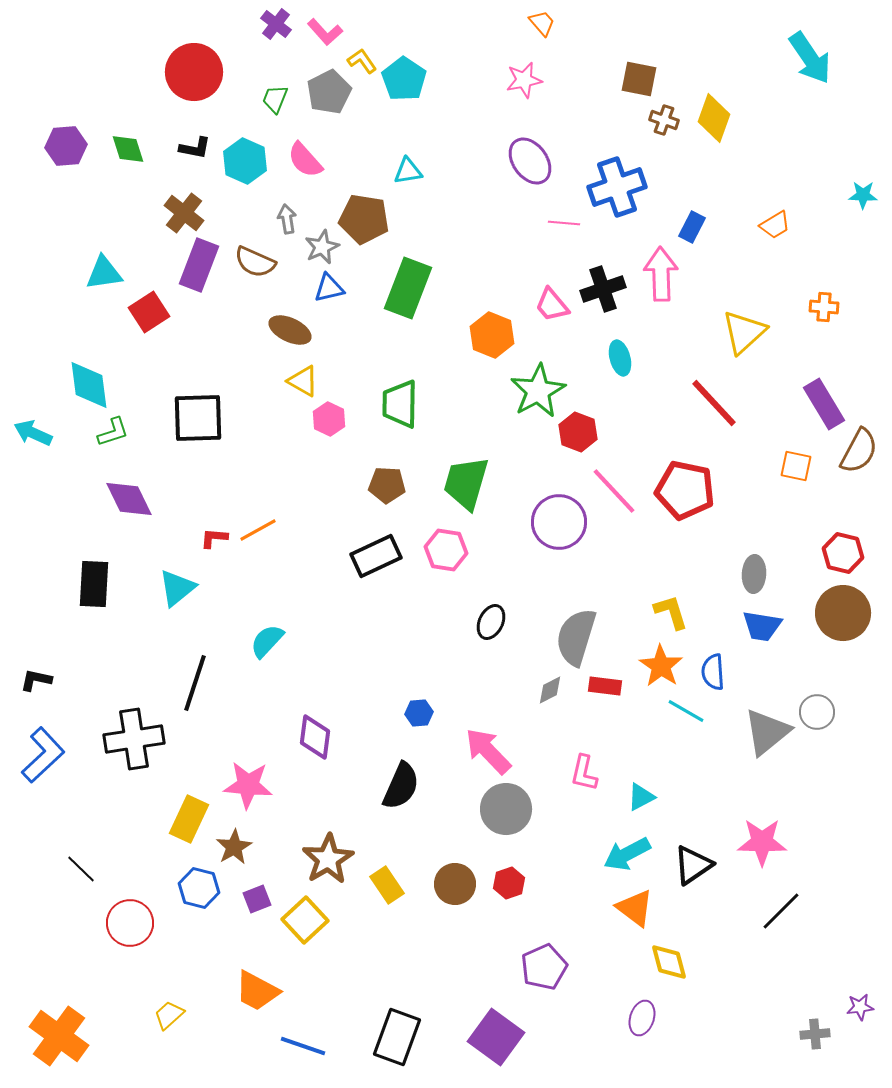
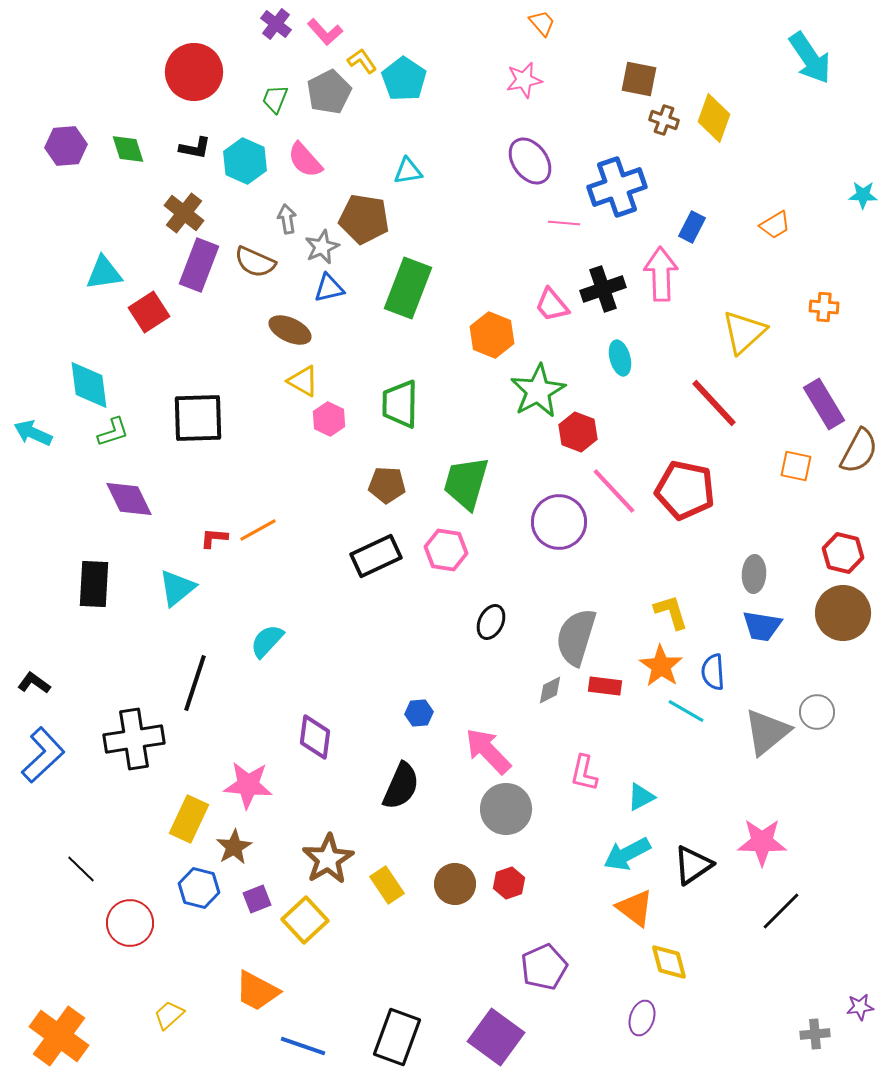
black L-shape at (36, 680): moved 2 px left, 3 px down; rotated 24 degrees clockwise
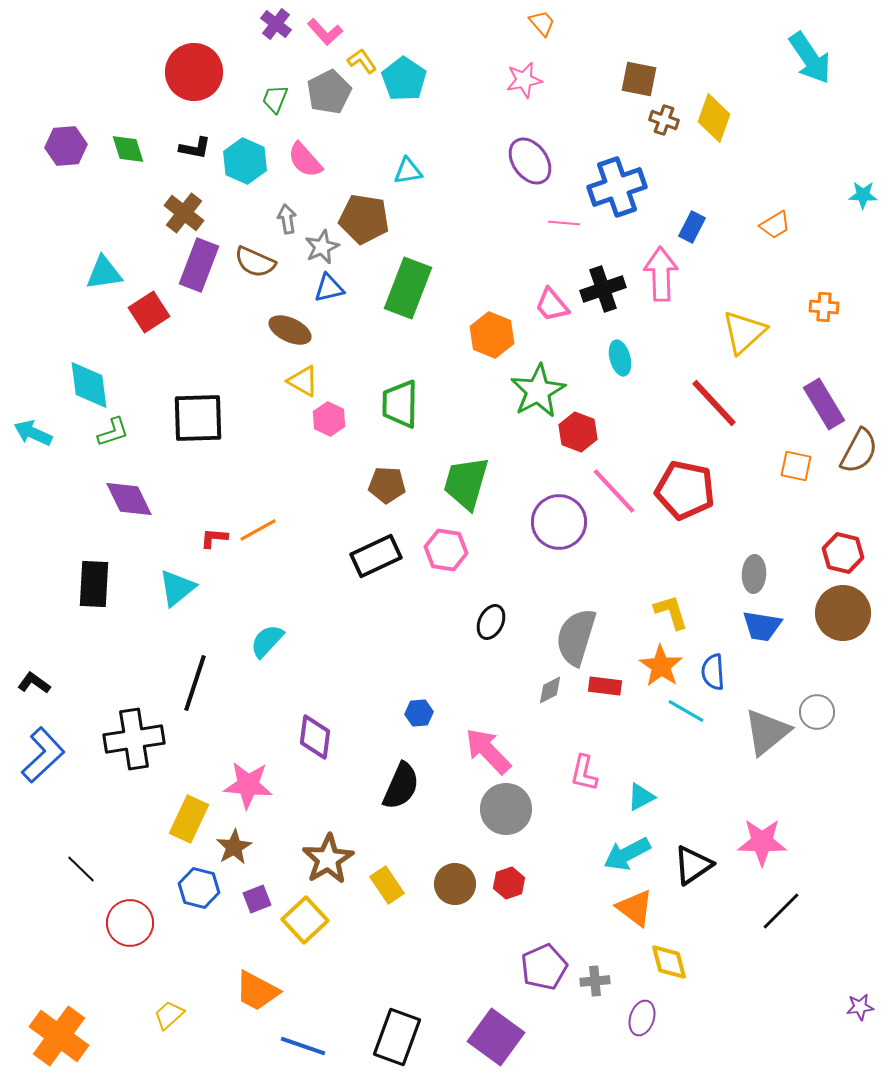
gray cross at (815, 1034): moved 220 px left, 53 px up
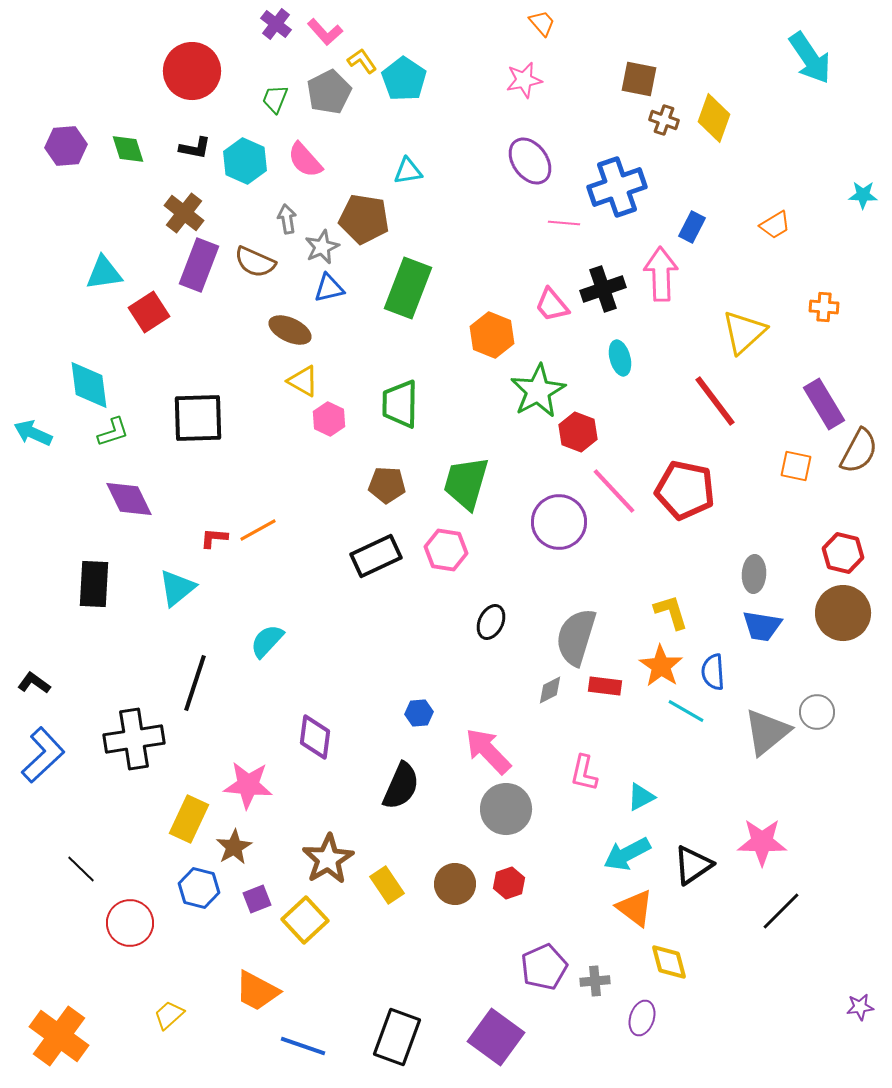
red circle at (194, 72): moved 2 px left, 1 px up
red line at (714, 403): moved 1 px right, 2 px up; rotated 6 degrees clockwise
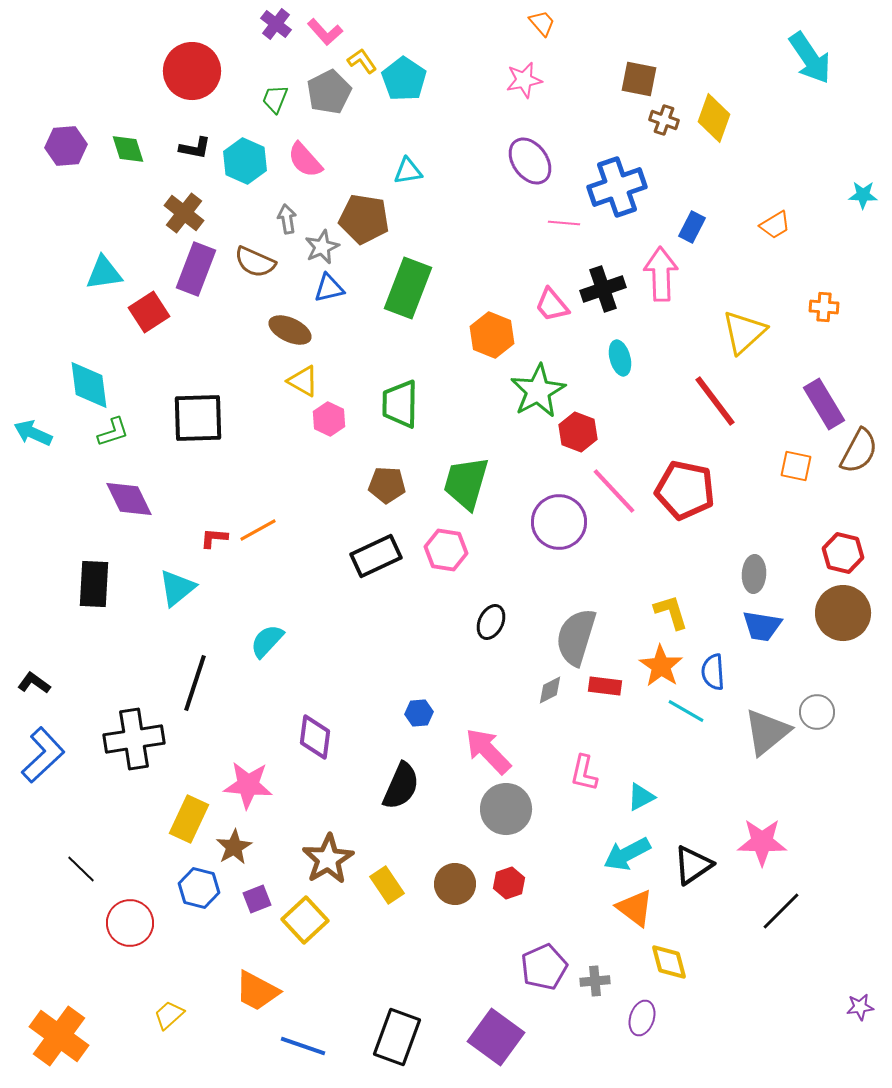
purple rectangle at (199, 265): moved 3 px left, 4 px down
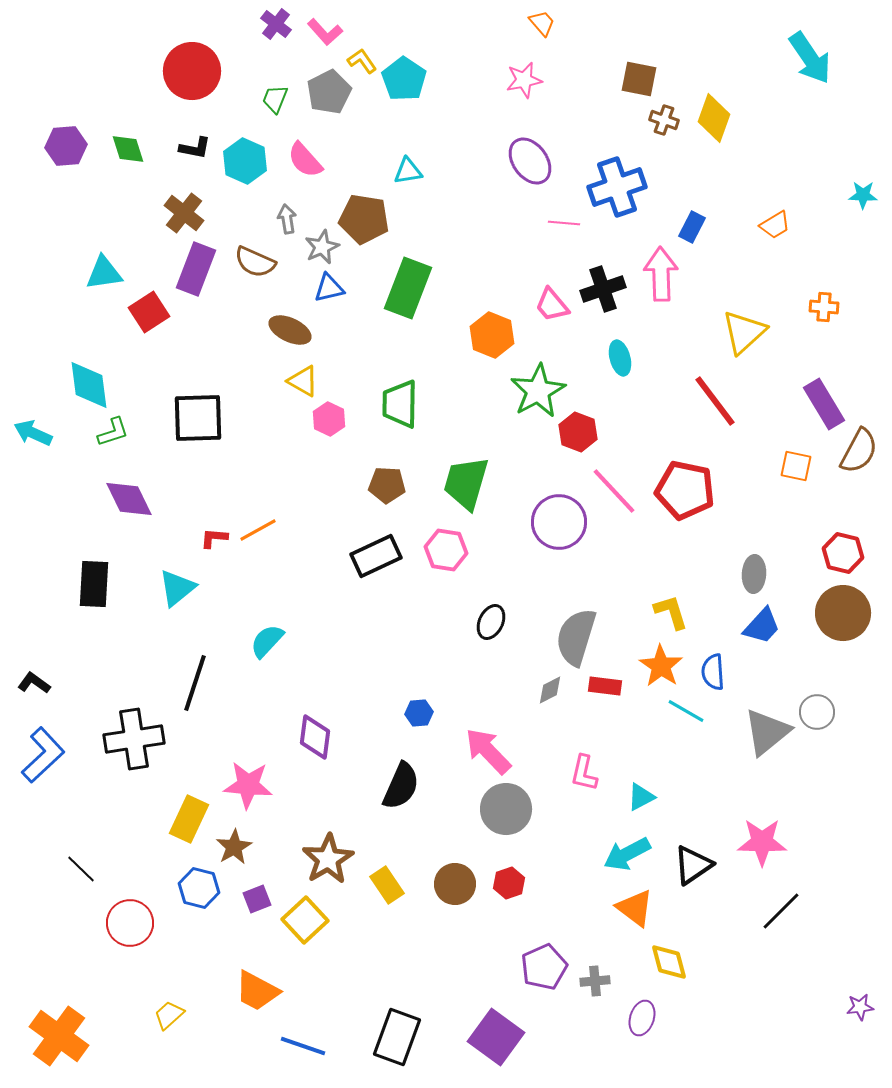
blue trapezoid at (762, 626): rotated 57 degrees counterclockwise
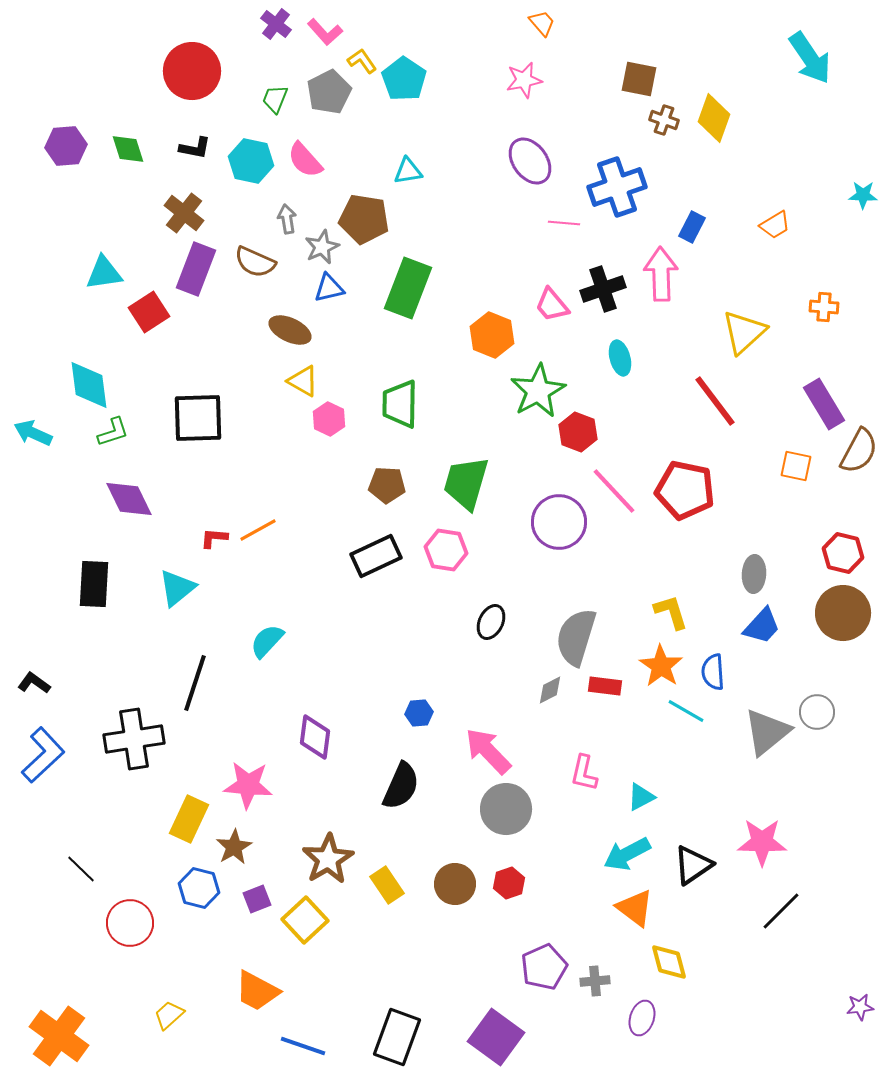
cyan hexagon at (245, 161): moved 6 px right; rotated 12 degrees counterclockwise
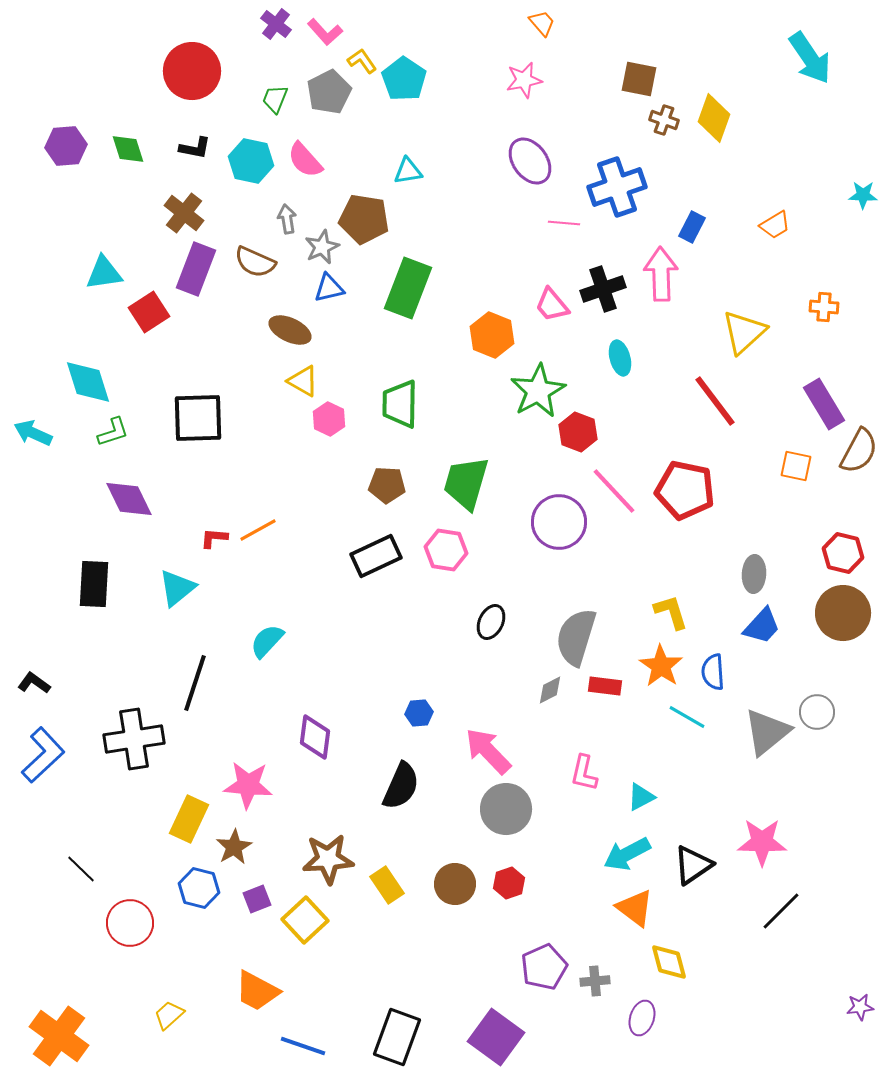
cyan diamond at (89, 385): moved 1 px left, 3 px up; rotated 10 degrees counterclockwise
cyan line at (686, 711): moved 1 px right, 6 px down
brown star at (328, 859): rotated 27 degrees clockwise
